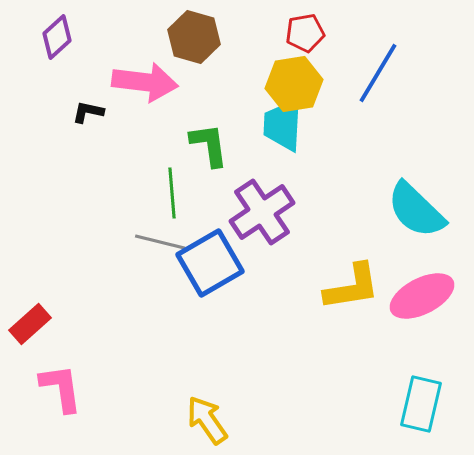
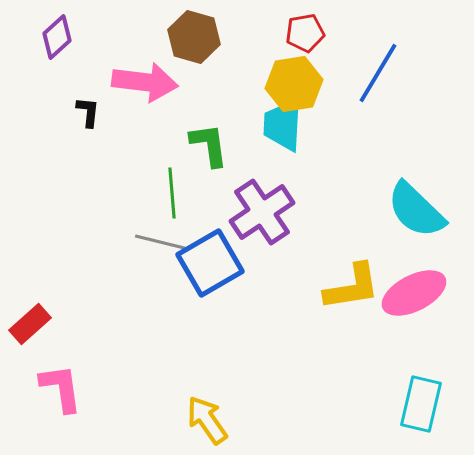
black L-shape: rotated 84 degrees clockwise
pink ellipse: moved 8 px left, 3 px up
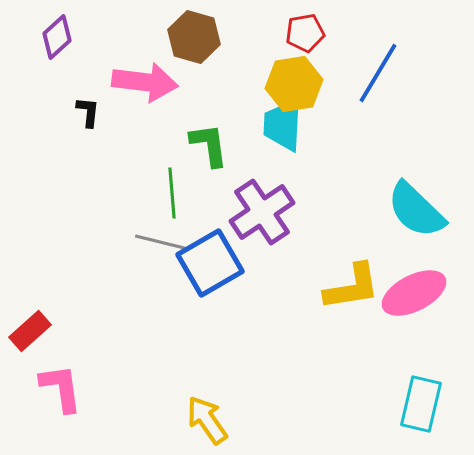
red rectangle: moved 7 px down
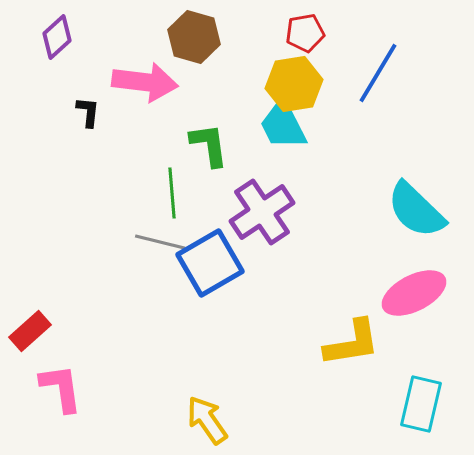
cyan trapezoid: rotated 30 degrees counterclockwise
yellow L-shape: moved 56 px down
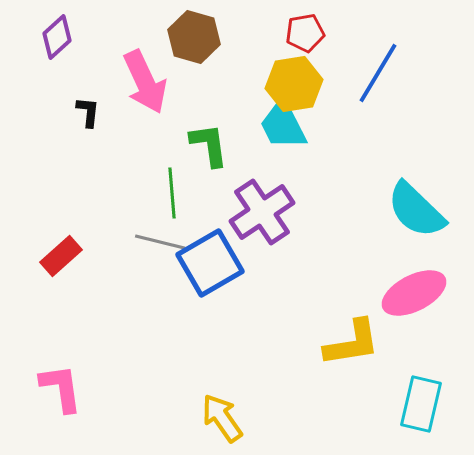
pink arrow: rotated 58 degrees clockwise
red rectangle: moved 31 px right, 75 px up
yellow arrow: moved 15 px right, 2 px up
